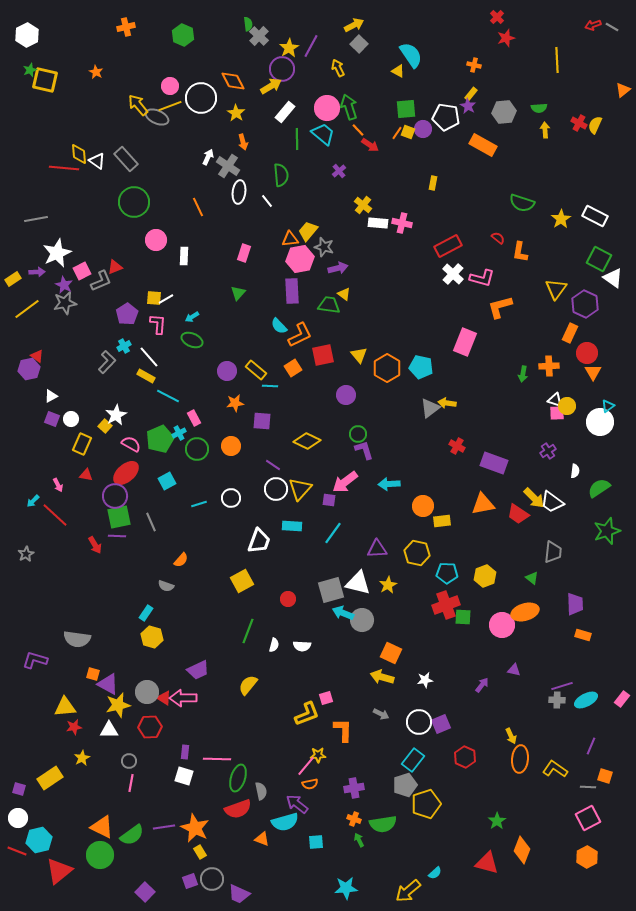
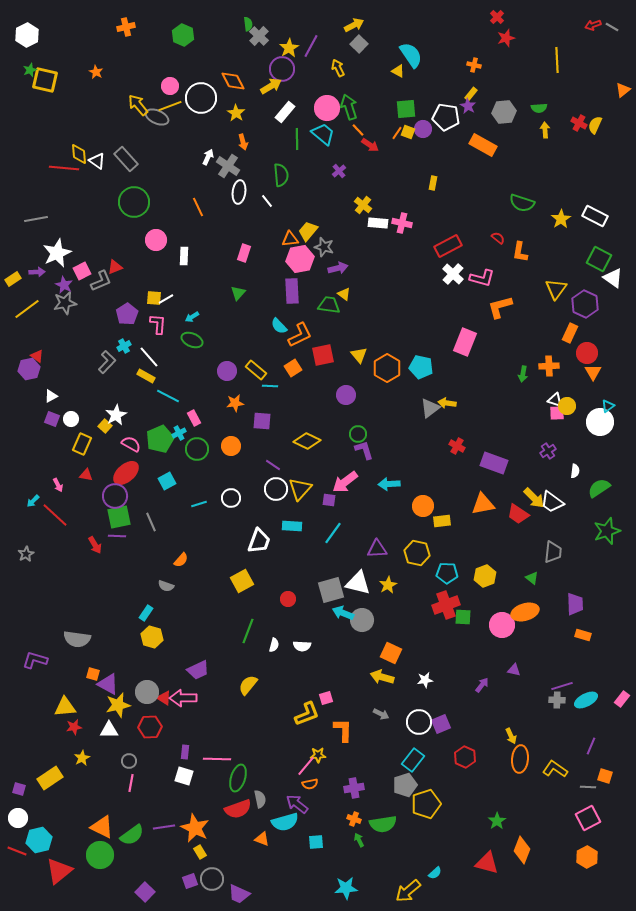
gray semicircle at (261, 791): moved 1 px left, 8 px down
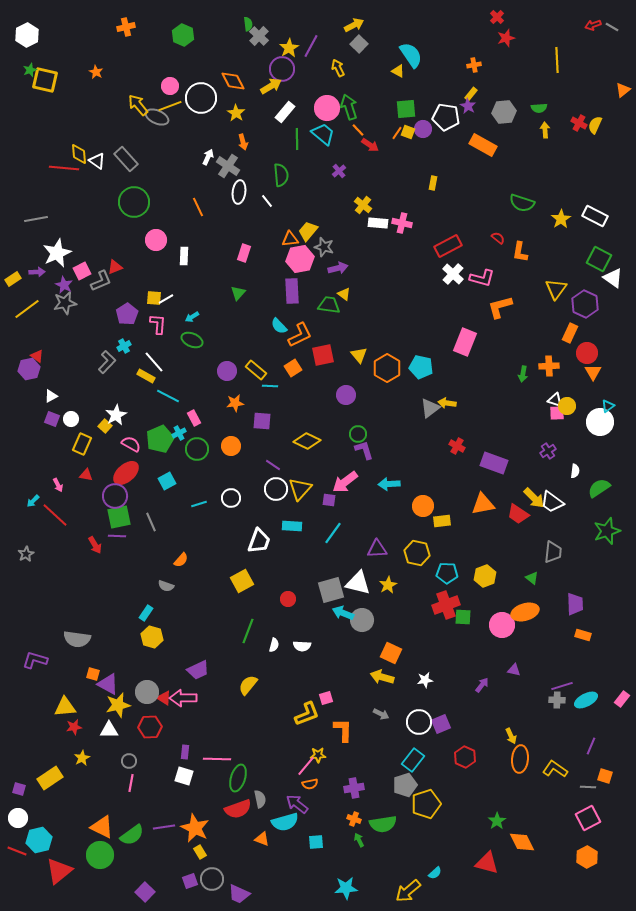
orange cross at (474, 65): rotated 24 degrees counterclockwise
white line at (149, 357): moved 5 px right, 5 px down
orange diamond at (522, 850): moved 8 px up; rotated 48 degrees counterclockwise
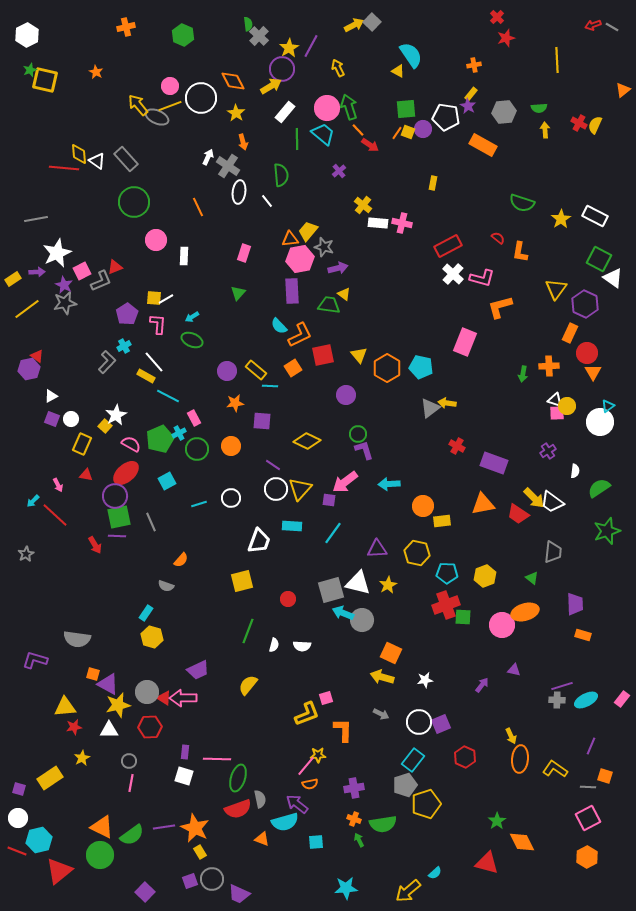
gray square at (359, 44): moved 13 px right, 22 px up
yellow square at (242, 581): rotated 15 degrees clockwise
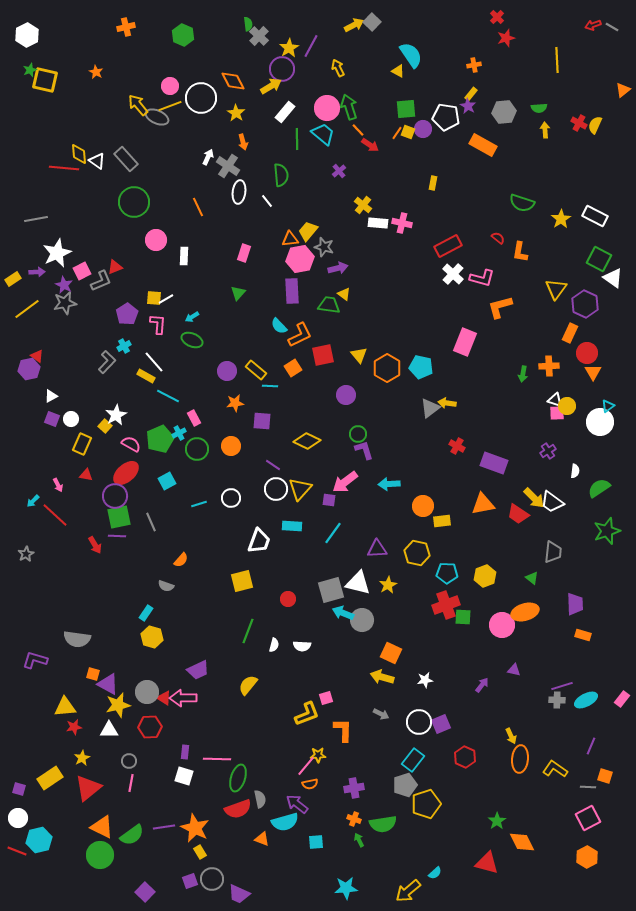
red triangle at (59, 871): moved 29 px right, 83 px up
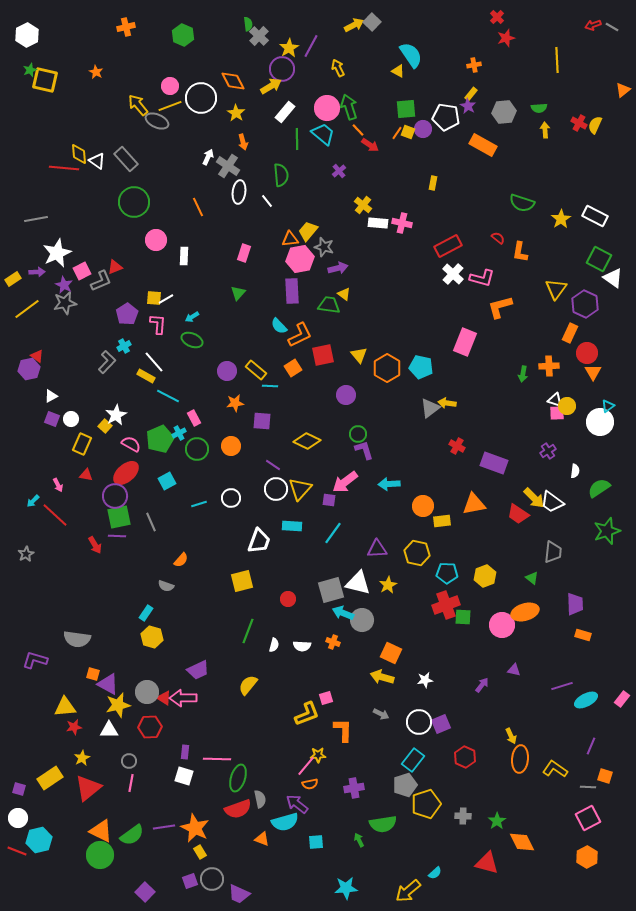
gray ellipse at (157, 117): moved 4 px down
orange triangle at (483, 504): moved 9 px left
gray cross at (557, 700): moved 94 px left, 116 px down
orange cross at (354, 819): moved 21 px left, 177 px up
orange triangle at (102, 827): moved 1 px left, 4 px down
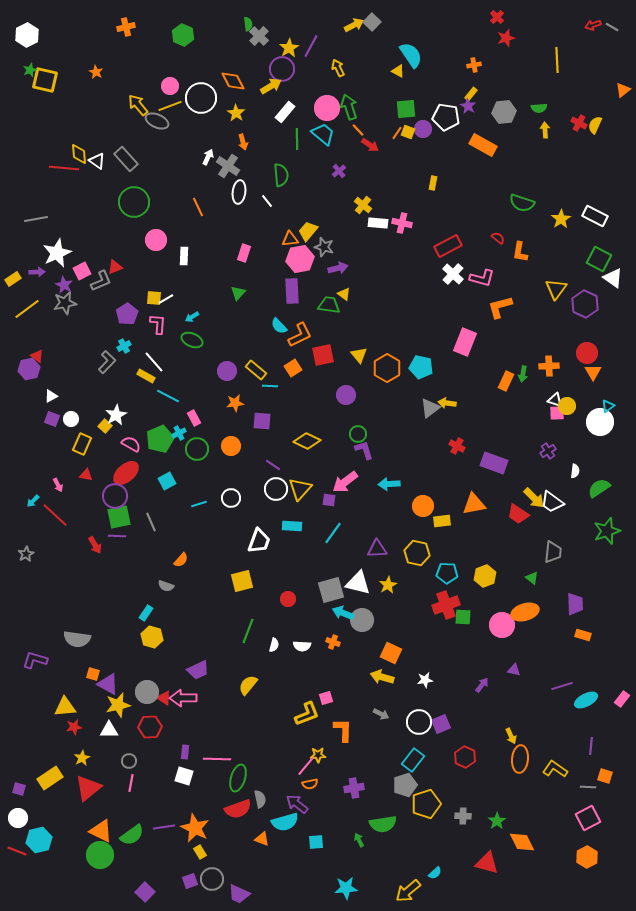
orange rectangle at (570, 333): moved 64 px left, 48 px down
purple line at (591, 746): rotated 18 degrees counterclockwise
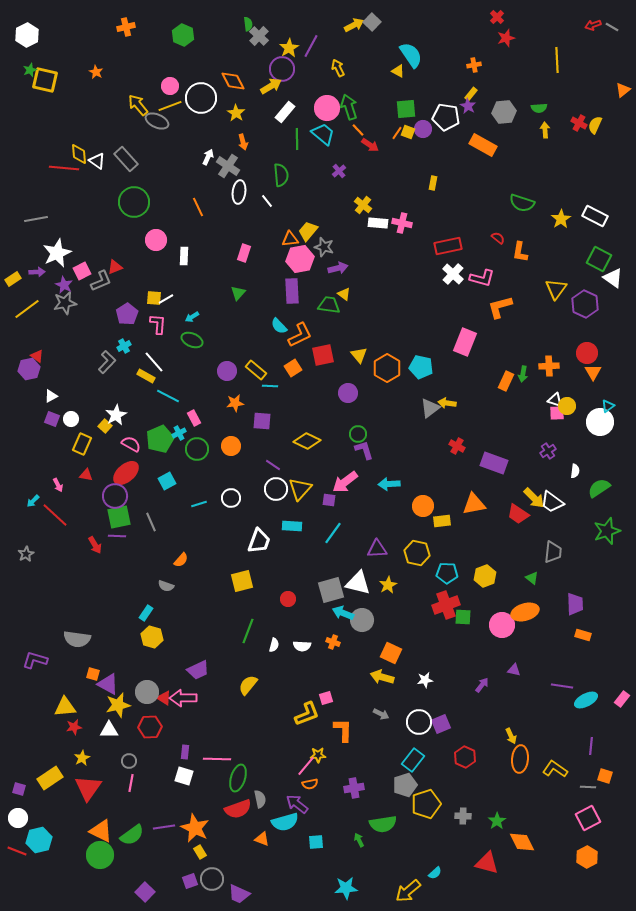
red rectangle at (448, 246): rotated 16 degrees clockwise
purple circle at (346, 395): moved 2 px right, 2 px up
purple line at (562, 686): rotated 25 degrees clockwise
red triangle at (88, 788): rotated 16 degrees counterclockwise
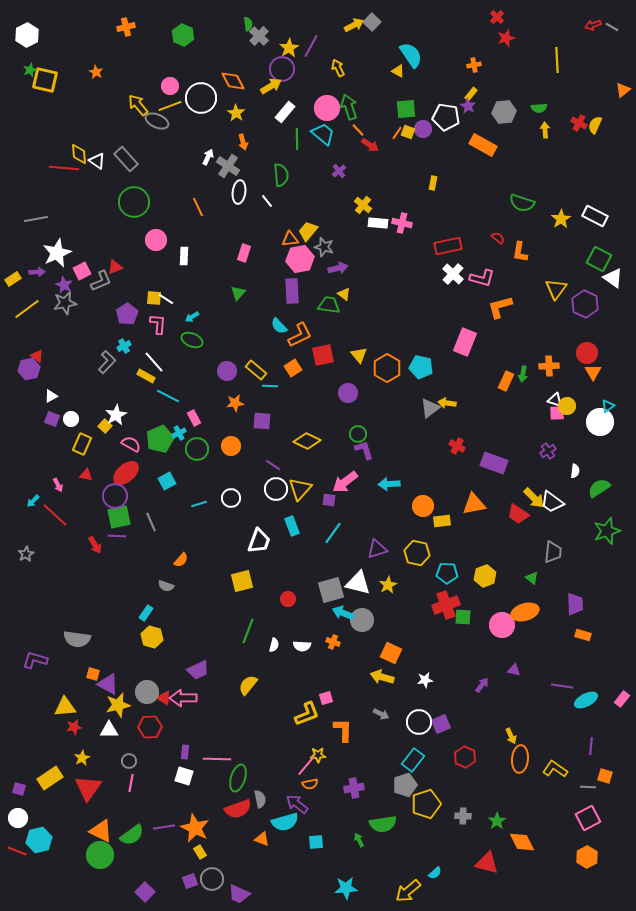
white line at (166, 299): rotated 63 degrees clockwise
cyan rectangle at (292, 526): rotated 66 degrees clockwise
purple triangle at (377, 549): rotated 15 degrees counterclockwise
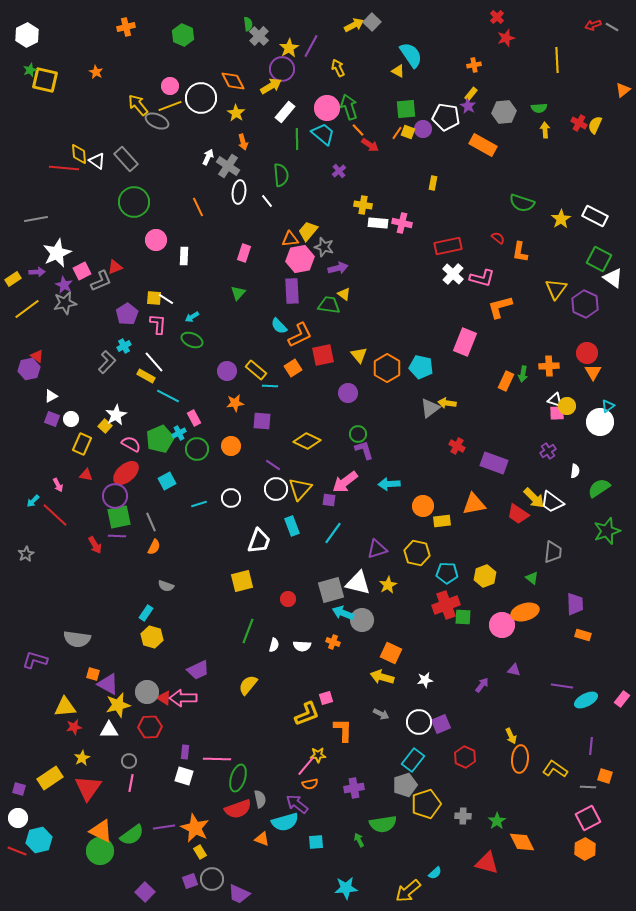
yellow cross at (363, 205): rotated 30 degrees counterclockwise
orange semicircle at (181, 560): moved 27 px left, 13 px up; rotated 14 degrees counterclockwise
green circle at (100, 855): moved 4 px up
orange hexagon at (587, 857): moved 2 px left, 8 px up
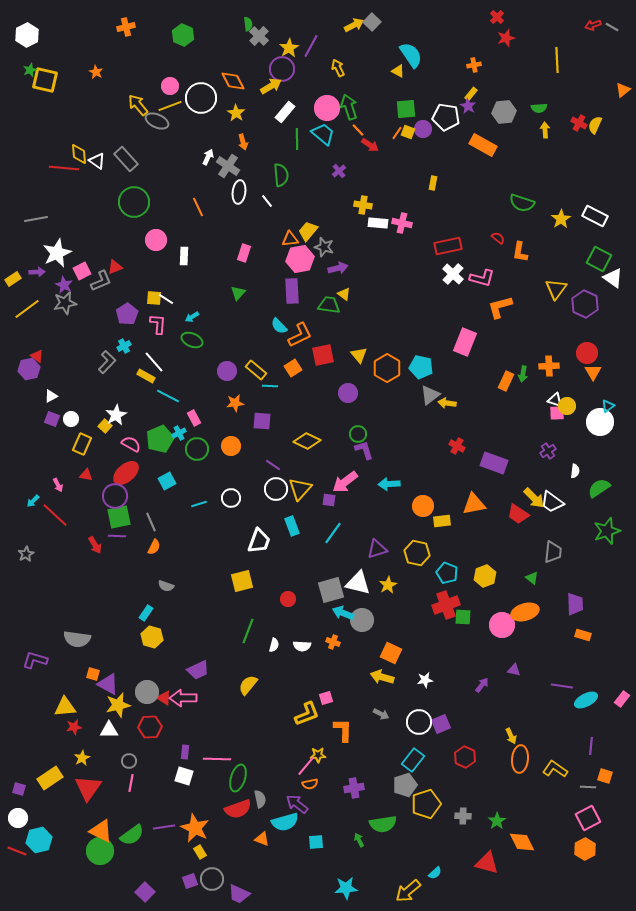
gray triangle at (430, 408): moved 13 px up
cyan pentagon at (447, 573): rotated 20 degrees clockwise
